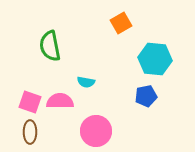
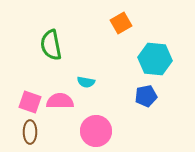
green semicircle: moved 1 px right, 1 px up
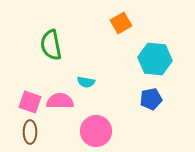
blue pentagon: moved 5 px right, 3 px down
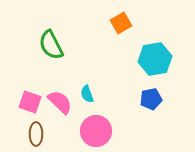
green semicircle: rotated 16 degrees counterclockwise
cyan hexagon: rotated 16 degrees counterclockwise
cyan semicircle: moved 1 px right, 12 px down; rotated 60 degrees clockwise
pink semicircle: moved 1 px down; rotated 44 degrees clockwise
brown ellipse: moved 6 px right, 2 px down
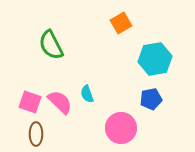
pink circle: moved 25 px right, 3 px up
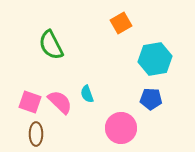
blue pentagon: rotated 15 degrees clockwise
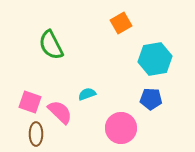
cyan semicircle: rotated 90 degrees clockwise
pink semicircle: moved 10 px down
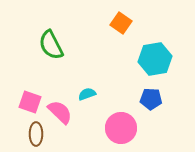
orange square: rotated 25 degrees counterclockwise
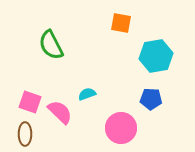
orange square: rotated 25 degrees counterclockwise
cyan hexagon: moved 1 px right, 3 px up
brown ellipse: moved 11 px left
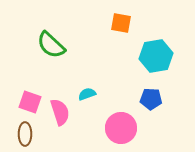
green semicircle: rotated 20 degrees counterclockwise
pink semicircle: rotated 28 degrees clockwise
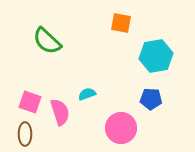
green semicircle: moved 4 px left, 4 px up
